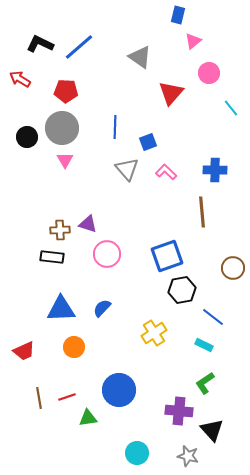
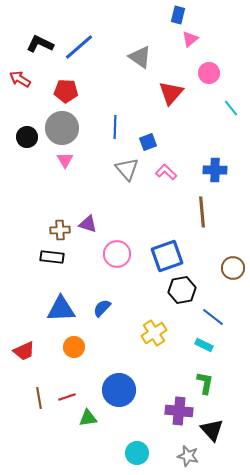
pink triangle at (193, 41): moved 3 px left, 2 px up
pink circle at (107, 254): moved 10 px right
green L-shape at (205, 383): rotated 135 degrees clockwise
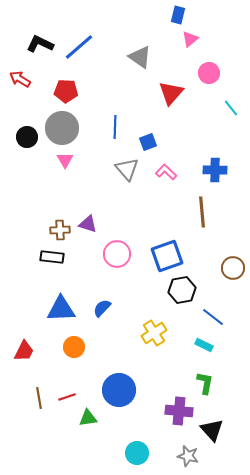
red trapezoid at (24, 351): rotated 40 degrees counterclockwise
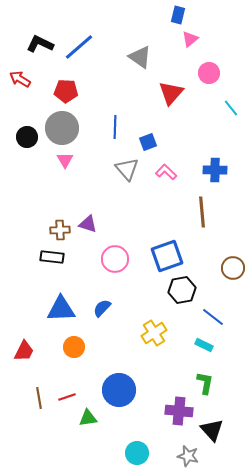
pink circle at (117, 254): moved 2 px left, 5 px down
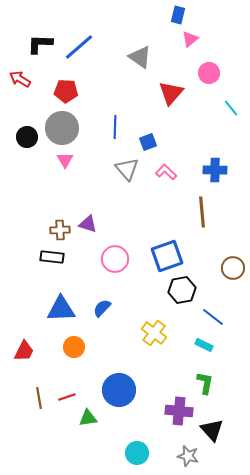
black L-shape at (40, 44): rotated 24 degrees counterclockwise
yellow cross at (154, 333): rotated 20 degrees counterclockwise
